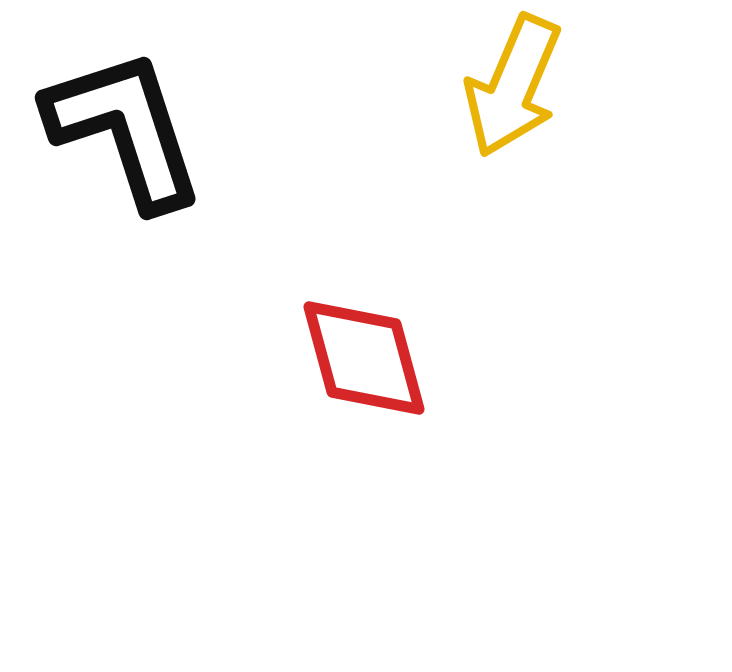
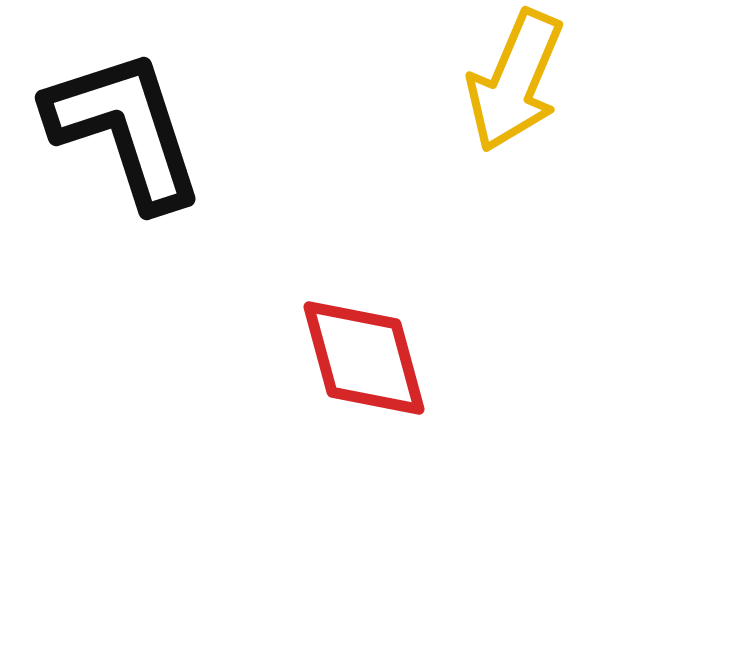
yellow arrow: moved 2 px right, 5 px up
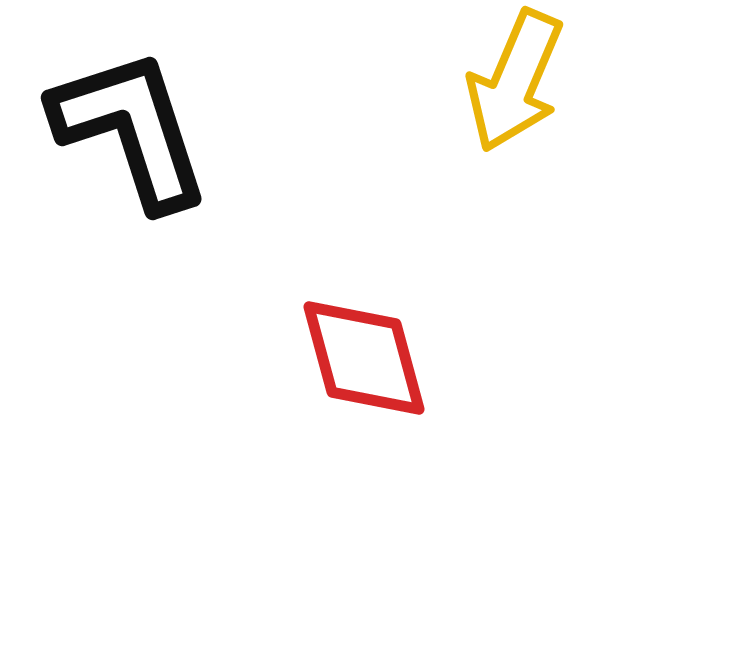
black L-shape: moved 6 px right
